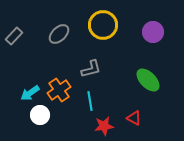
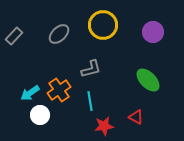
red triangle: moved 2 px right, 1 px up
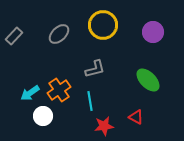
gray L-shape: moved 4 px right
white circle: moved 3 px right, 1 px down
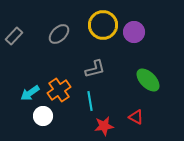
purple circle: moved 19 px left
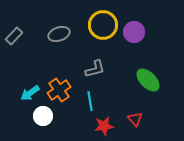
gray ellipse: rotated 25 degrees clockwise
red triangle: moved 1 px left, 2 px down; rotated 21 degrees clockwise
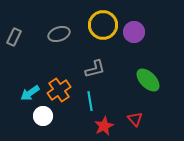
gray rectangle: moved 1 px down; rotated 18 degrees counterclockwise
red star: rotated 18 degrees counterclockwise
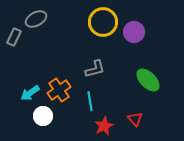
yellow circle: moved 3 px up
gray ellipse: moved 23 px left, 15 px up; rotated 10 degrees counterclockwise
